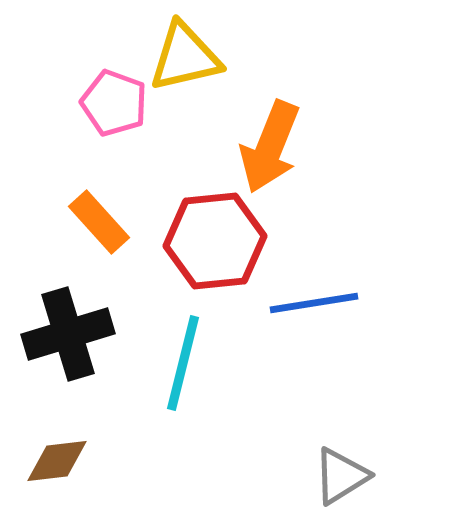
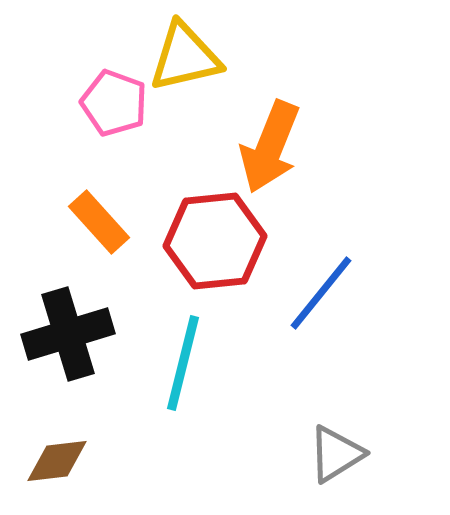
blue line: moved 7 px right, 10 px up; rotated 42 degrees counterclockwise
gray triangle: moved 5 px left, 22 px up
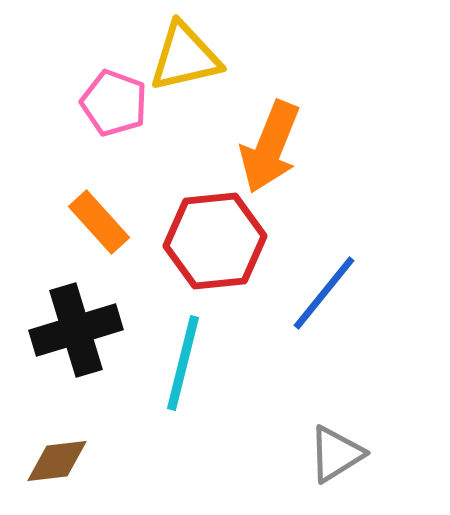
blue line: moved 3 px right
black cross: moved 8 px right, 4 px up
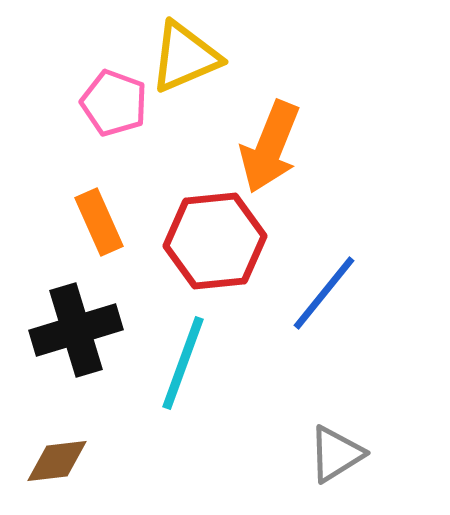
yellow triangle: rotated 10 degrees counterclockwise
orange rectangle: rotated 18 degrees clockwise
cyan line: rotated 6 degrees clockwise
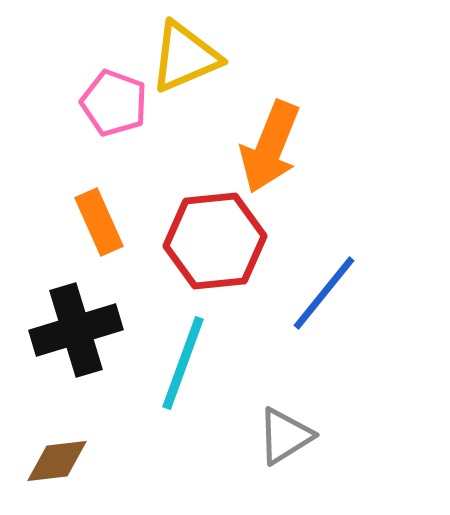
gray triangle: moved 51 px left, 18 px up
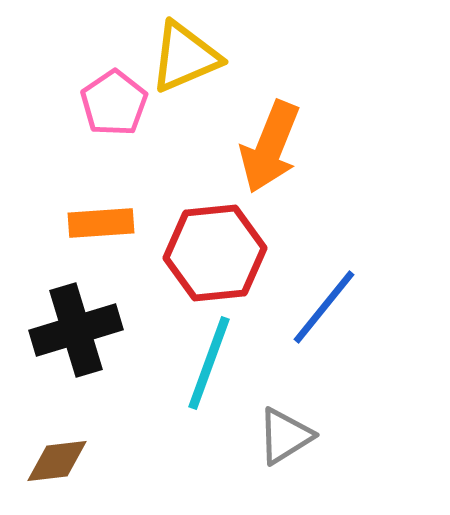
pink pentagon: rotated 18 degrees clockwise
orange rectangle: moved 2 px right, 1 px down; rotated 70 degrees counterclockwise
red hexagon: moved 12 px down
blue line: moved 14 px down
cyan line: moved 26 px right
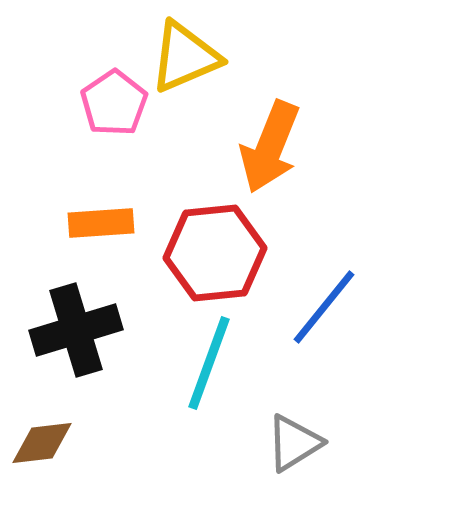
gray triangle: moved 9 px right, 7 px down
brown diamond: moved 15 px left, 18 px up
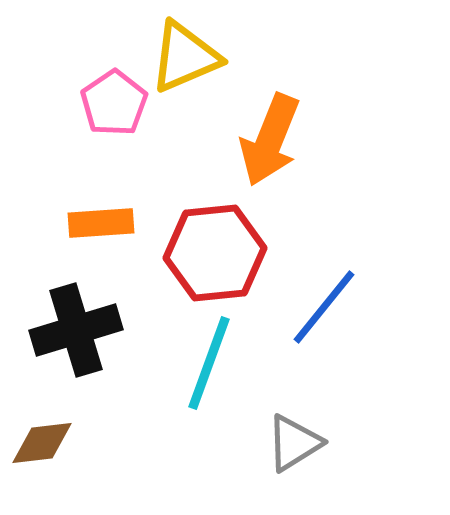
orange arrow: moved 7 px up
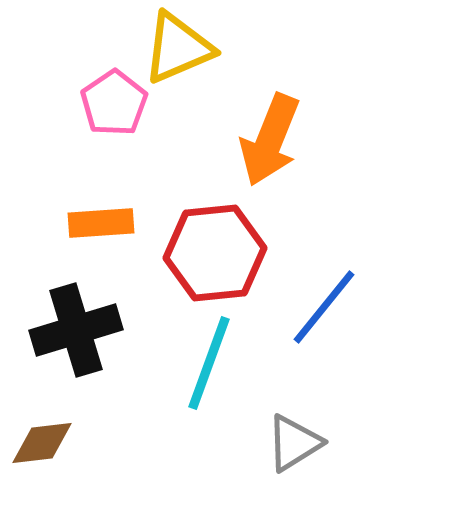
yellow triangle: moved 7 px left, 9 px up
